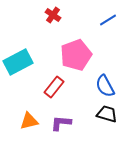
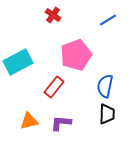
blue semicircle: rotated 40 degrees clockwise
black trapezoid: rotated 75 degrees clockwise
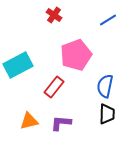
red cross: moved 1 px right
cyan rectangle: moved 3 px down
